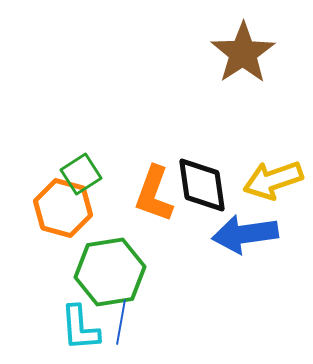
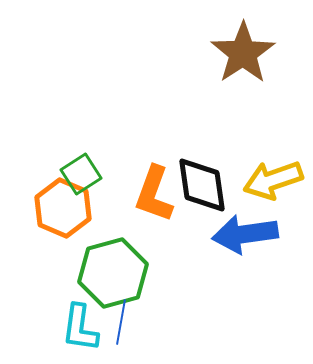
orange hexagon: rotated 8 degrees clockwise
green hexagon: moved 3 px right, 1 px down; rotated 6 degrees counterclockwise
cyan L-shape: rotated 12 degrees clockwise
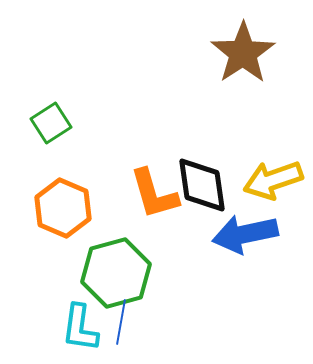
green square: moved 30 px left, 51 px up
orange L-shape: rotated 36 degrees counterclockwise
blue arrow: rotated 4 degrees counterclockwise
green hexagon: moved 3 px right
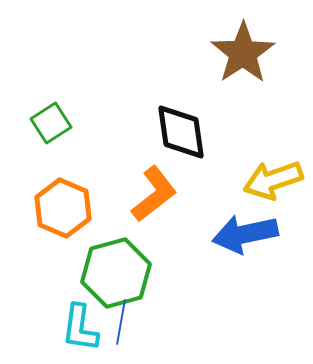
black diamond: moved 21 px left, 53 px up
orange L-shape: rotated 112 degrees counterclockwise
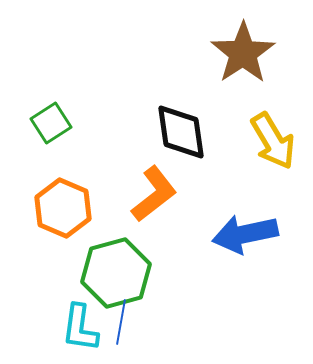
yellow arrow: moved 39 px up; rotated 102 degrees counterclockwise
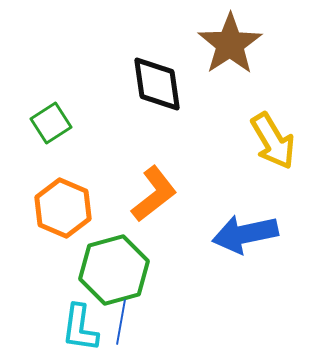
brown star: moved 13 px left, 9 px up
black diamond: moved 24 px left, 48 px up
green hexagon: moved 2 px left, 3 px up
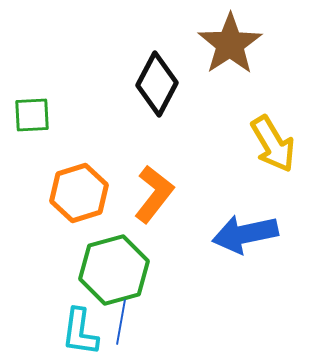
black diamond: rotated 36 degrees clockwise
green square: moved 19 px left, 8 px up; rotated 30 degrees clockwise
yellow arrow: moved 3 px down
orange L-shape: rotated 14 degrees counterclockwise
orange hexagon: moved 16 px right, 15 px up; rotated 20 degrees clockwise
cyan L-shape: moved 4 px down
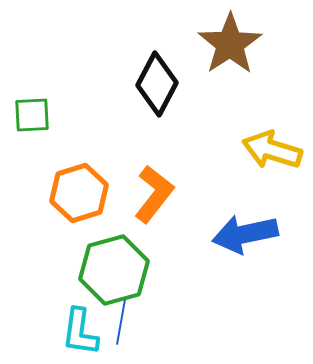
yellow arrow: moved 1 px left, 6 px down; rotated 138 degrees clockwise
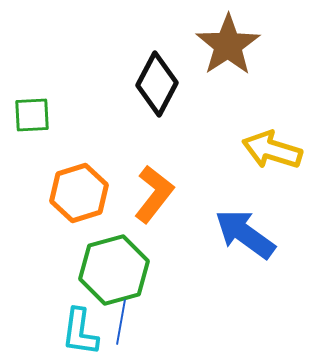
brown star: moved 2 px left, 1 px down
blue arrow: rotated 48 degrees clockwise
